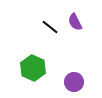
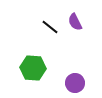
green hexagon: rotated 20 degrees counterclockwise
purple circle: moved 1 px right, 1 px down
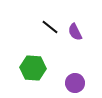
purple semicircle: moved 10 px down
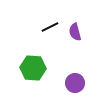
black line: rotated 66 degrees counterclockwise
purple semicircle: rotated 12 degrees clockwise
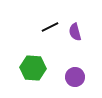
purple circle: moved 6 px up
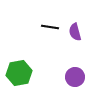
black line: rotated 36 degrees clockwise
green hexagon: moved 14 px left, 5 px down; rotated 15 degrees counterclockwise
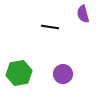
purple semicircle: moved 8 px right, 18 px up
purple circle: moved 12 px left, 3 px up
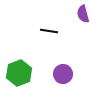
black line: moved 1 px left, 4 px down
green hexagon: rotated 10 degrees counterclockwise
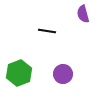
black line: moved 2 px left
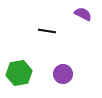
purple semicircle: rotated 132 degrees clockwise
green hexagon: rotated 10 degrees clockwise
